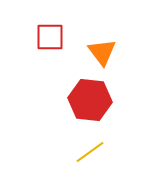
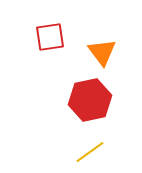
red square: rotated 8 degrees counterclockwise
red hexagon: rotated 18 degrees counterclockwise
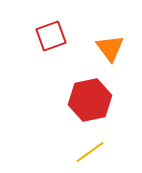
red square: moved 1 px right, 1 px up; rotated 12 degrees counterclockwise
orange triangle: moved 8 px right, 4 px up
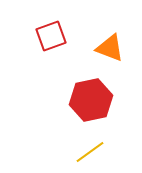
orange triangle: rotated 32 degrees counterclockwise
red hexagon: moved 1 px right
